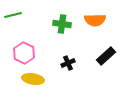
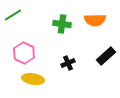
green line: rotated 18 degrees counterclockwise
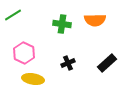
black rectangle: moved 1 px right, 7 px down
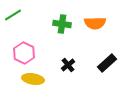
orange semicircle: moved 3 px down
black cross: moved 2 px down; rotated 16 degrees counterclockwise
